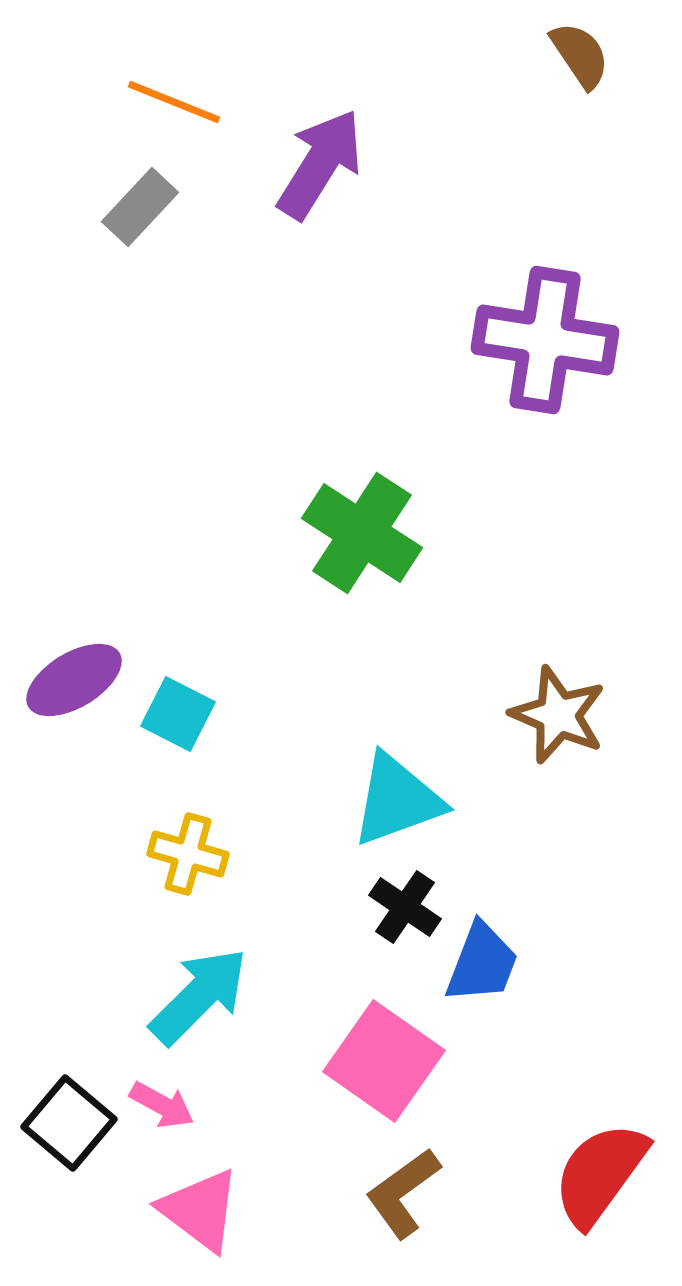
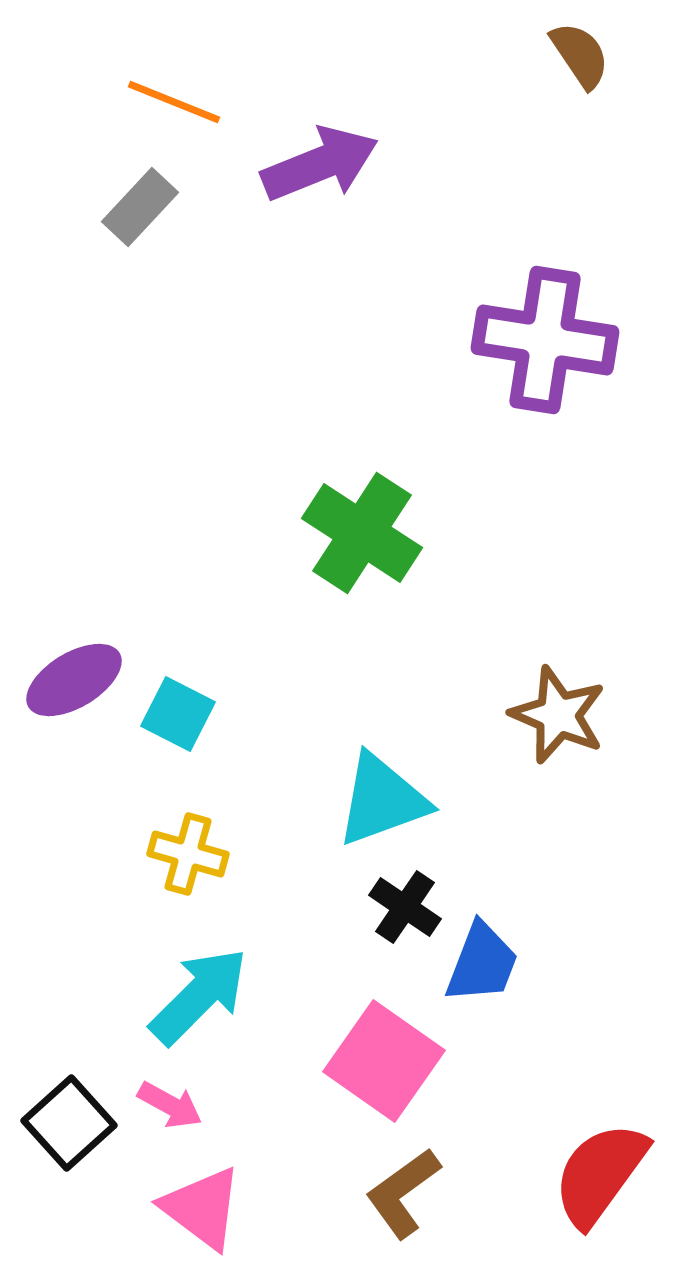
purple arrow: rotated 36 degrees clockwise
cyan triangle: moved 15 px left
pink arrow: moved 8 px right
black square: rotated 8 degrees clockwise
pink triangle: moved 2 px right, 2 px up
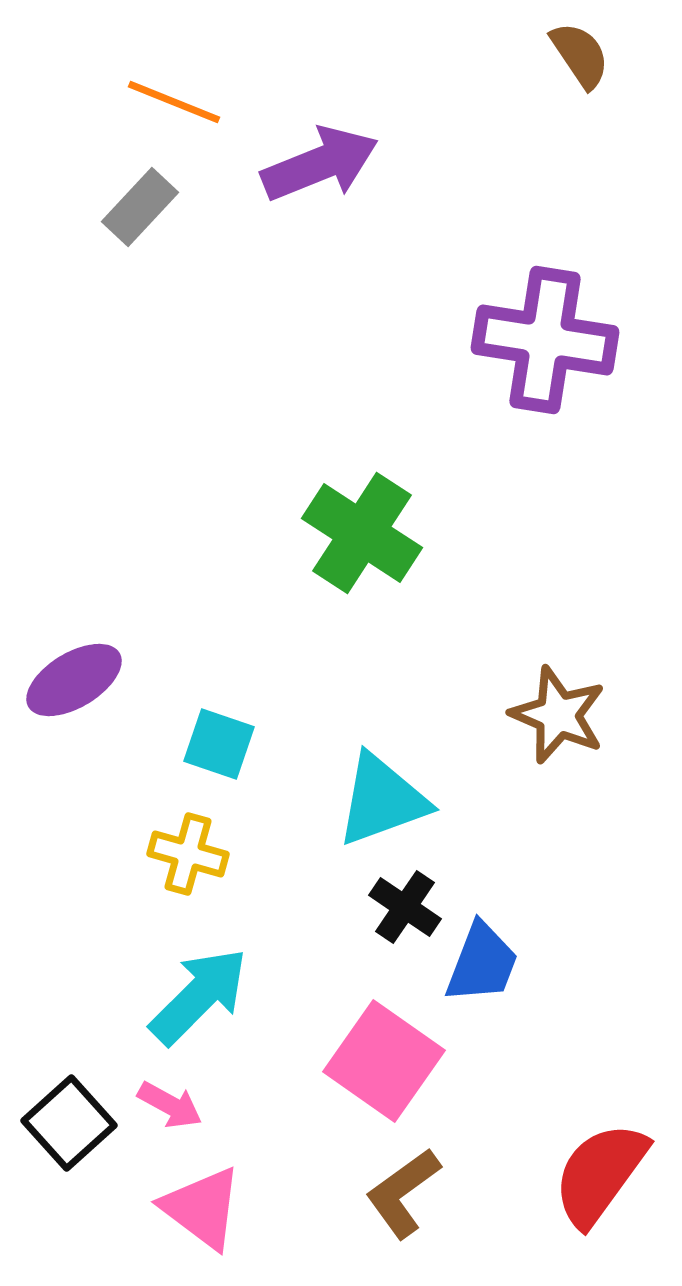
cyan square: moved 41 px right, 30 px down; rotated 8 degrees counterclockwise
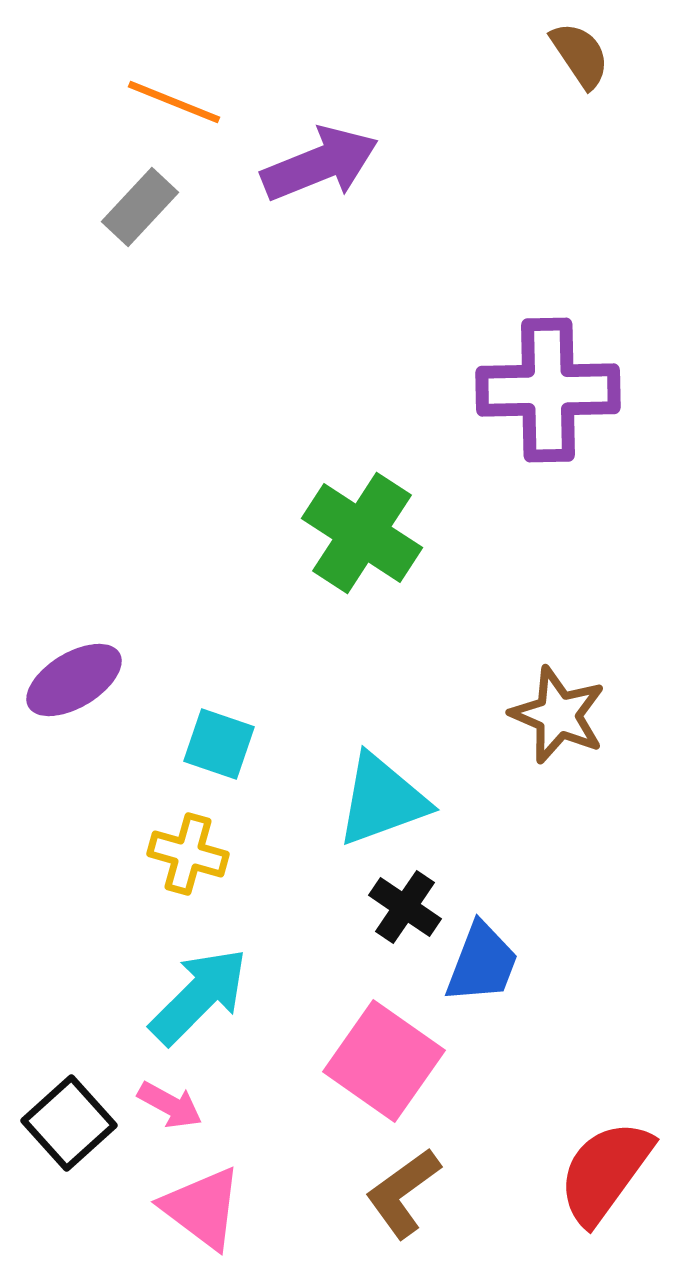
purple cross: moved 3 px right, 50 px down; rotated 10 degrees counterclockwise
red semicircle: moved 5 px right, 2 px up
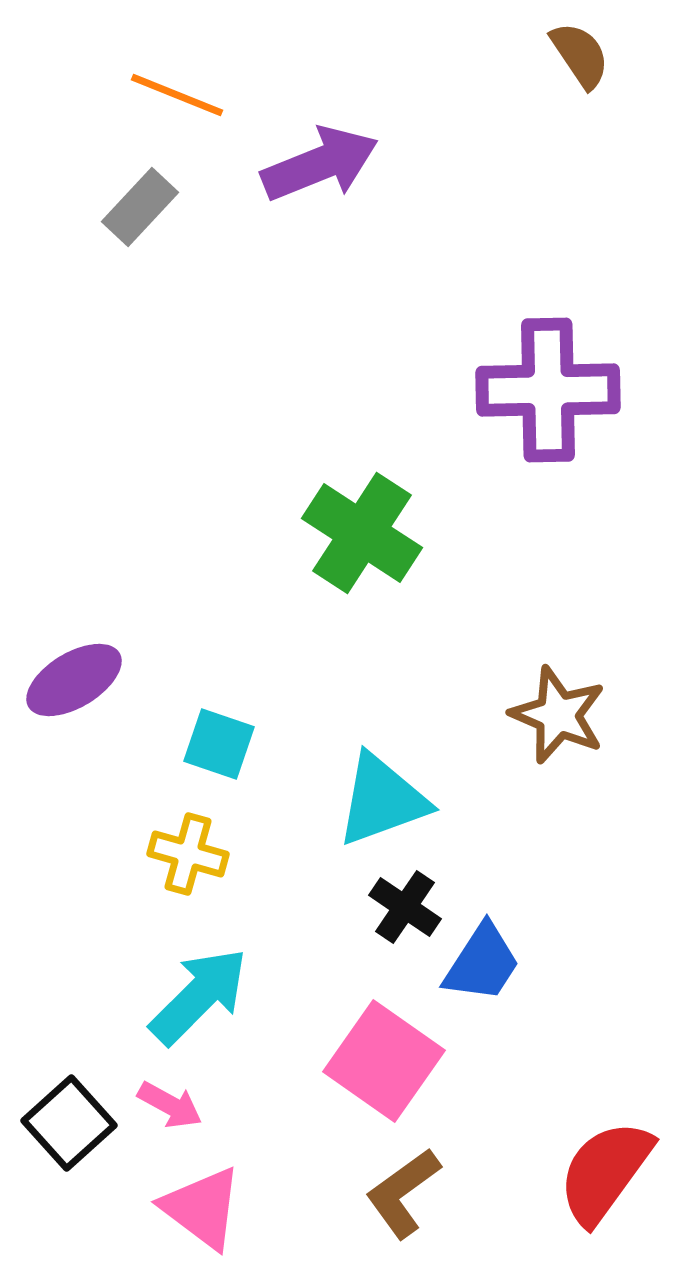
orange line: moved 3 px right, 7 px up
blue trapezoid: rotated 12 degrees clockwise
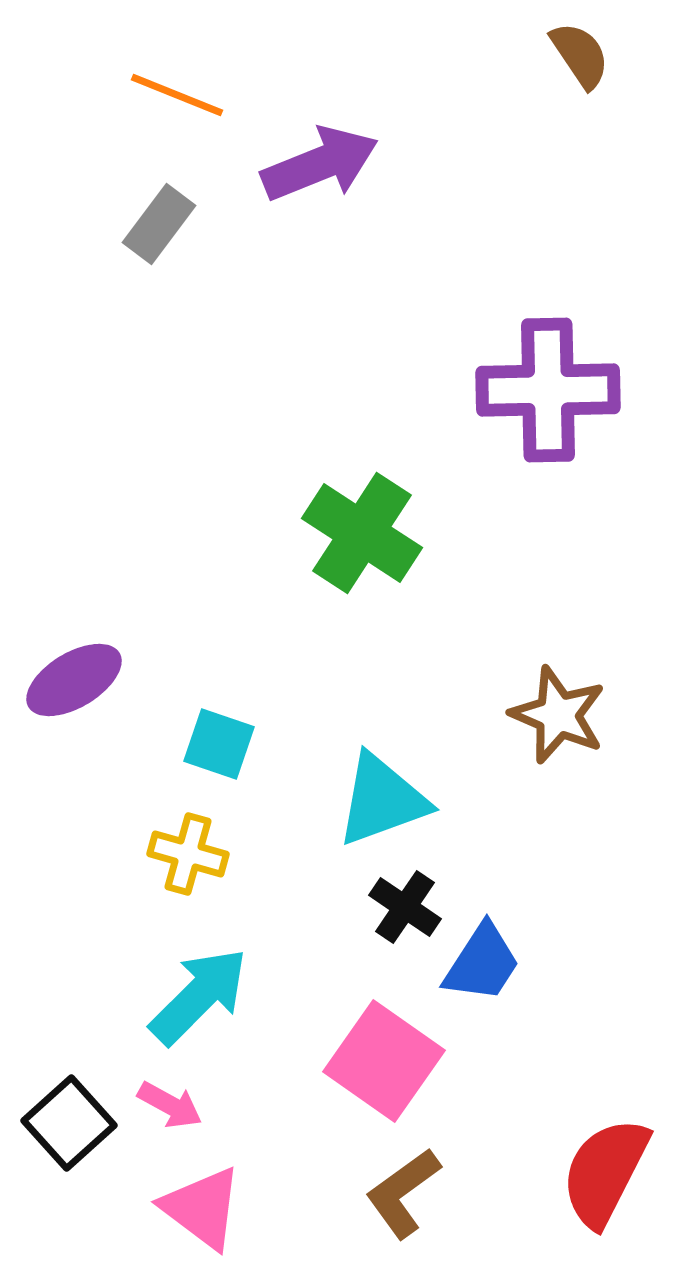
gray rectangle: moved 19 px right, 17 px down; rotated 6 degrees counterclockwise
red semicircle: rotated 9 degrees counterclockwise
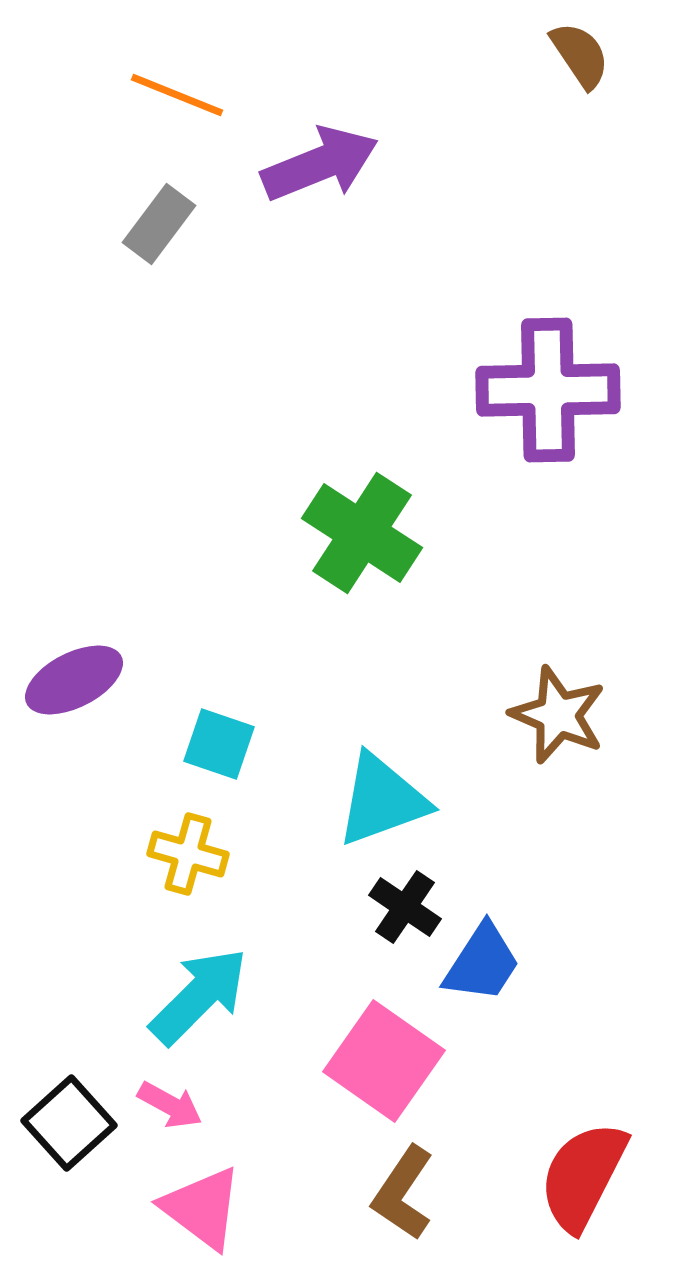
purple ellipse: rotated 4 degrees clockwise
red semicircle: moved 22 px left, 4 px down
brown L-shape: rotated 20 degrees counterclockwise
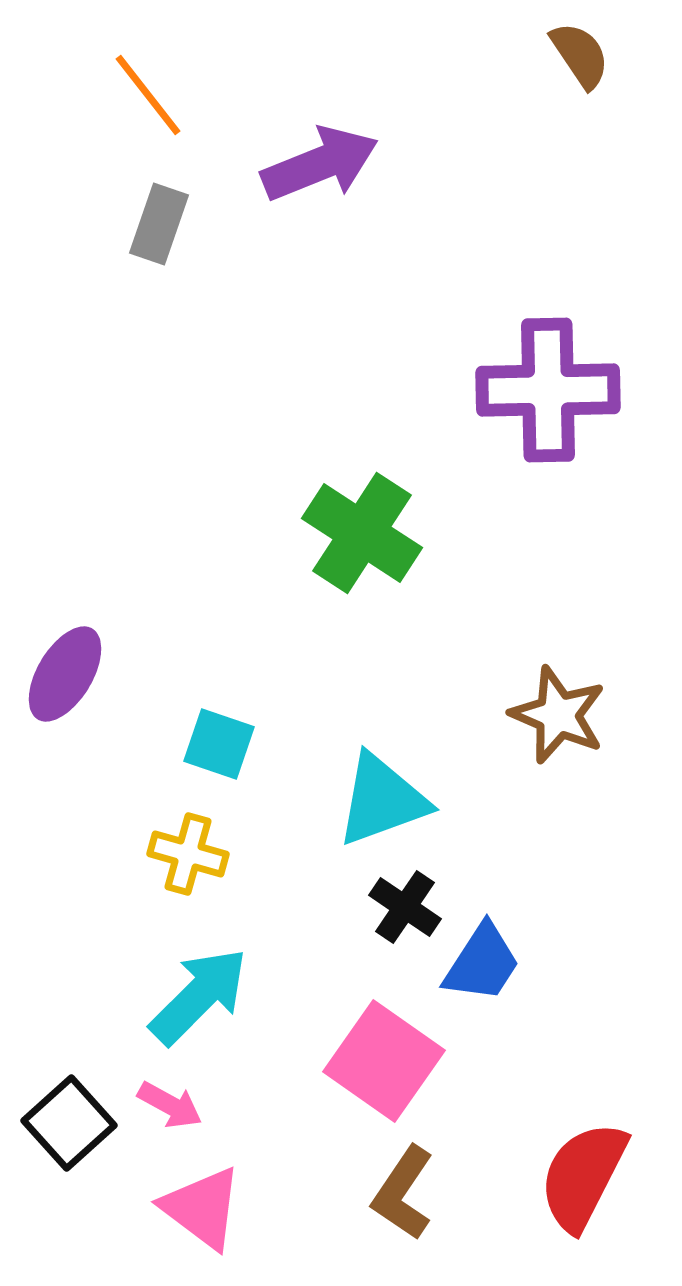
orange line: moved 29 px left; rotated 30 degrees clockwise
gray rectangle: rotated 18 degrees counterclockwise
purple ellipse: moved 9 px left, 6 px up; rotated 32 degrees counterclockwise
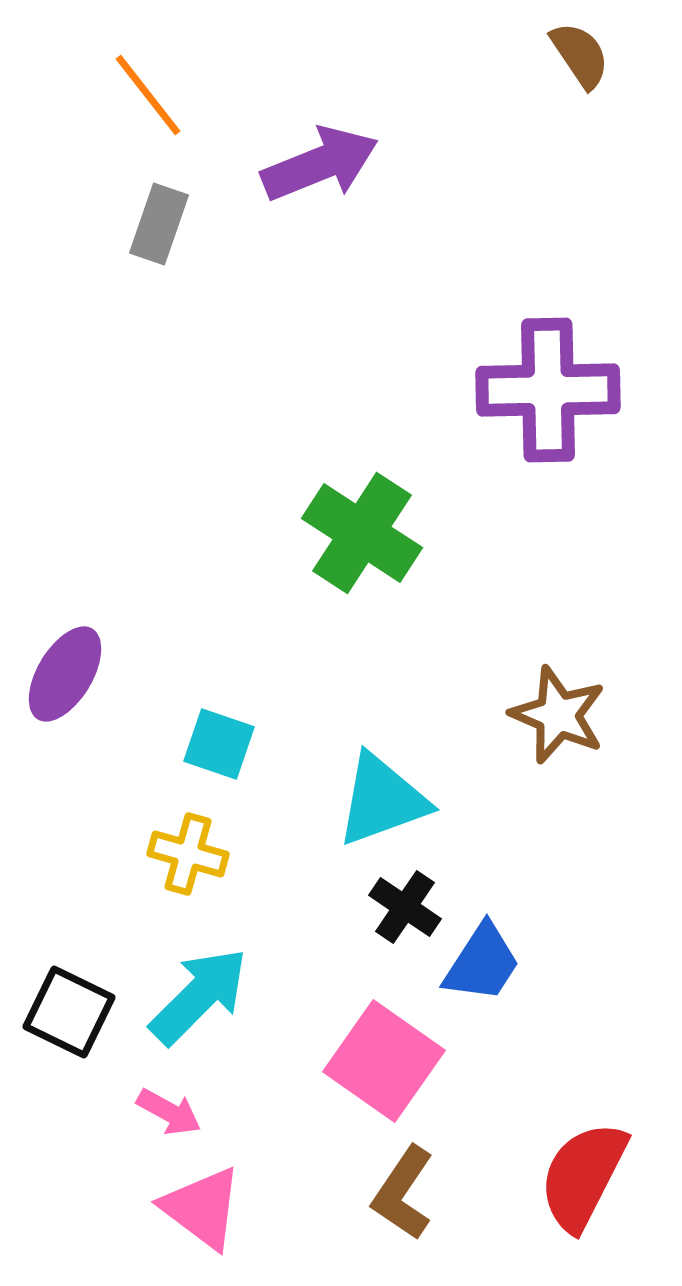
pink arrow: moved 1 px left, 7 px down
black square: moved 111 px up; rotated 22 degrees counterclockwise
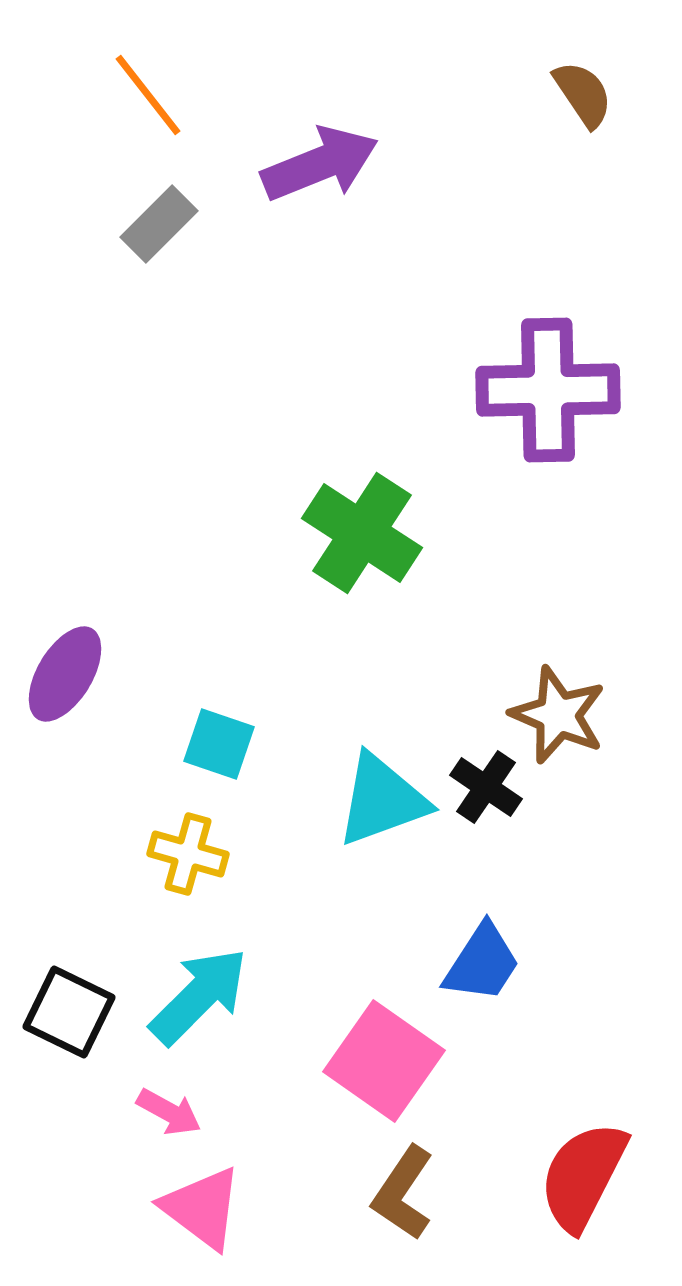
brown semicircle: moved 3 px right, 39 px down
gray rectangle: rotated 26 degrees clockwise
black cross: moved 81 px right, 120 px up
